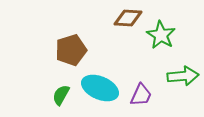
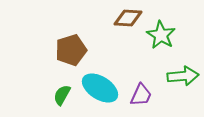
cyan ellipse: rotated 9 degrees clockwise
green semicircle: moved 1 px right
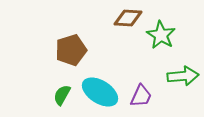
cyan ellipse: moved 4 px down
purple trapezoid: moved 1 px down
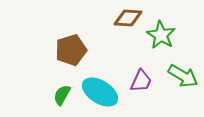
green arrow: rotated 36 degrees clockwise
purple trapezoid: moved 15 px up
